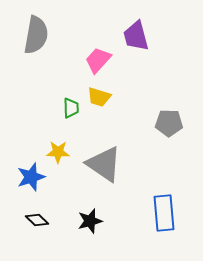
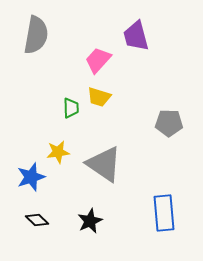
yellow star: rotated 10 degrees counterclockwise
black star: rotated 10 degrees counterclockwise
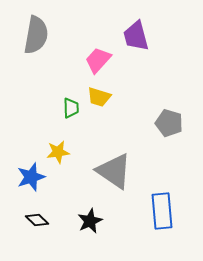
gray pentagon: rotated 16 degrees clockwise
gray triangle: moved 10 px right, 7 px down
blue rectangle: moved 2 px left, 2 px up
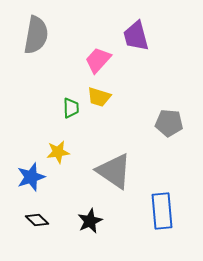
gray pentagon: rotated 12 degrees counterclockwise
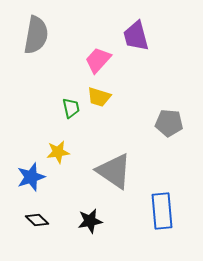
green trapezoid: rotated 10 degrees counterclockwise
black star: rotated 15 degrees clockwise
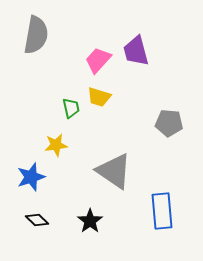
purple trapezoid: moved 15 px down
yellow star: moved 2 px left, 7 px up
black star: rotated 25 degrees counterclockwise
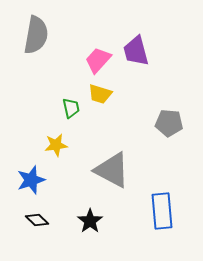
yellow trapezoid: moved 1 px right, 3 px up
gray triangle: moved 2 px left, 1 px up; rotated 6 degrees counterclockwise
blue star: moved 3 px down
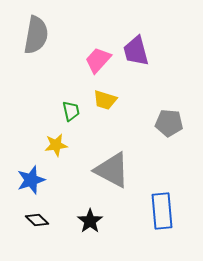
yellow trapezoid: moved 5 px right, 6 px down
green trapezoid: moved 3 px down
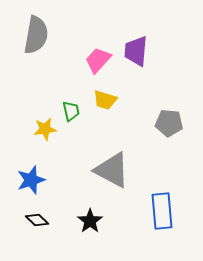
purple trapezoid: rotated 20 degrees clockwise
yellow star: moved 11 px left, 16 px up
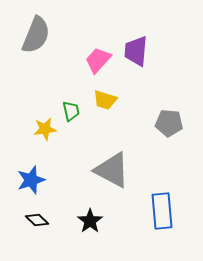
gray semicircle: rotated 12 degrees clockwise
